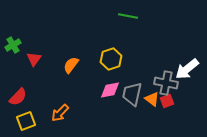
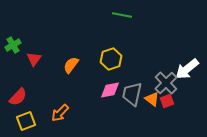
green line: moved 6 px left, 1 px up
gray cross: rotated 35 degrees clockwise
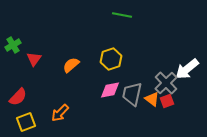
orange semicircle: rotated 12 degrees clockwise
yellow square: moved 1 px down
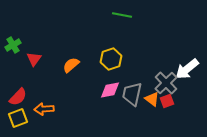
orange arrow: moved 16 px left, 4 px up; rotated 42 degrees clockwise
yellow square: moved 8 px left, 4 px up
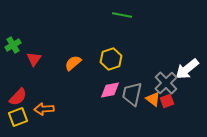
orange semicircle: moved 2 px right, 2 px up
orange triangle: moved 1 px right
yellow square: moved 1 px up
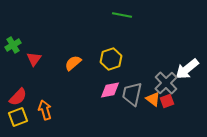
orange arrow: moved 1 px right, 1 px down; rotated 78 degrees clockwise
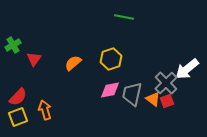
green line: moved 2 px right, 2 px down
